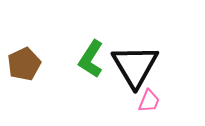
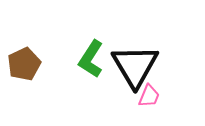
pink trapezoid: moved 5 px up
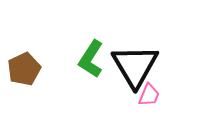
brown pentagon: moved 5 px down
pink trapezoid: moved 1 px up
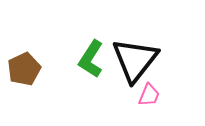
black triangle: moved 6 px up; rotated 9 degrees clockwise
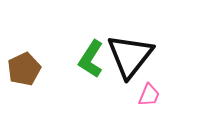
black triangle: moved 5 px left, 4 px up
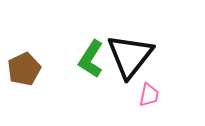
pink trapezoid: rotated 10 degrees counterclockwise
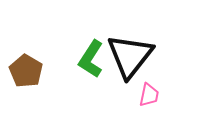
brown pentagon: moved 2 px right, 2 px down; rotated 16 degrees counterclockwise
